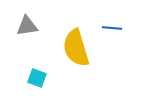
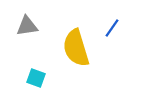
blue line: rotated 60 degrees counterclockwise
cyan square: moved 1 px left
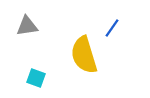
yellow semicircle: moved 8 px right, 7 px down
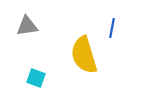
blue line: rotated 24 degrees counterclockwise
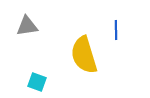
blue line: moved 4 px right, 2 px down; rotated 12 degrees counterclockwise
cyan square: moved 1 px right, 4 px down
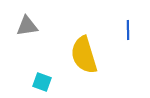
blue line: moved 12 px right
cyan square: moved 5 px right
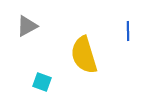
gray triangle: rotated 20 degrees counterclockwise
blue line: moved 1 px down
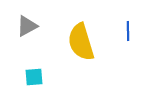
yellow semicircle: moved 3 px left, 13 px up
cyan square: moved 8 px left, 5 px up; rotated 24 degrees counterclockwise
